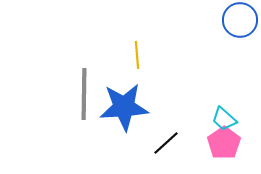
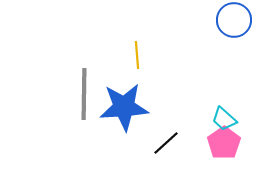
blue circle: moved 6 px left
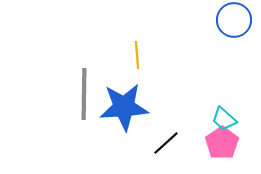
pink pentagon: moved 2 px left
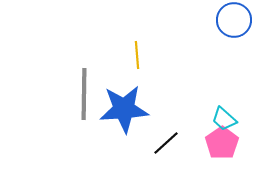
blue star: moved 2 px down
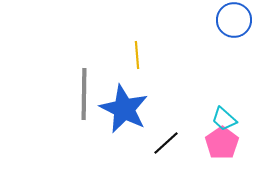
blue star: rotated 30 degrees clockwise
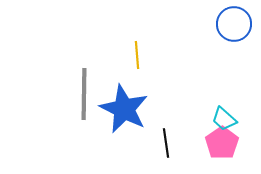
blue circle: moved 4 px down
black line: rotated 56 degrees counterclockwise
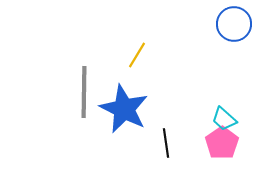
yellow line: rotated 36 degrees clockwise
gray line: moved 2 px up
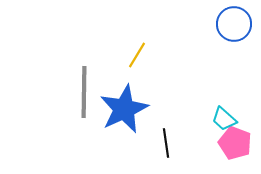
blue star: rotated 21 degrees clockwise
pink pentagon: moved 13 px right; rotated 16 degrees counterclockwise
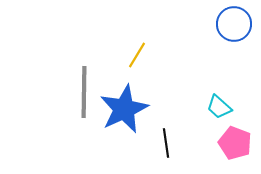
cyan trapezoid: moved 5 px left, 12 px up
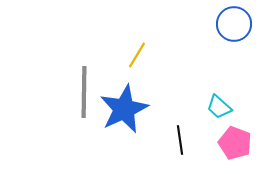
black line: moved 14 px right, 3 px up
